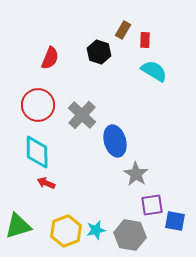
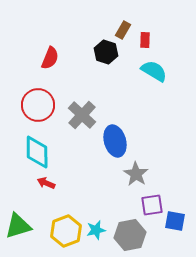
black hexagon: moved 7 px right
gray hexagon: rotated 20 degrees counterclockwise
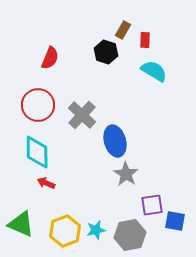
gray star: moved 10 px left
green triangle: moved 3 px right, 2 px up; rotated 40 degrees clockwise
yellow hexagon: moved 1 px left
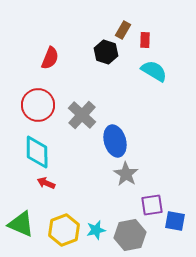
yellow hexagon: moved 1 px left, 1 px up
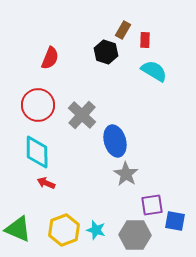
green triangle: moved 3 px left, 5 px down
cyan star: rotated 30 degrees clockwise
gray hexagon: moved 5 px right; rotated 12 degrees clockwise
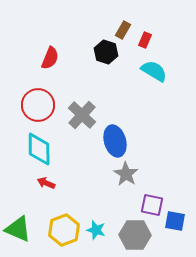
red rectangle: rotated 21 degrees clockwise
cyan diamond: moved 2 px right, 3 px up
purple square: rotated 20 degrees clockwise
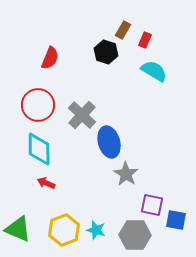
blue ellipse: moved 6 px left, 1 px down
blue square: moved 1 px right, 1 px up
